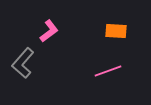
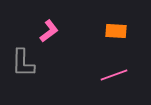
gray L-shape: rotated 40 degrees counterclockwise
pink line: moved 6 px right, 4 px down
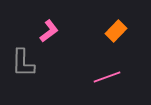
orange rectangle: rotated 50 degrees counterclockwise
pink line: moved 7 px left, 2 px down
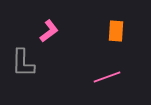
orange rectangle: rotated 40 degrees counterclockwise
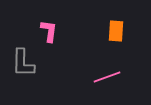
pink L-shape: rotated 45 degrees counterclockwise
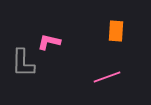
pink L-shape: moved 11 px down; rotated 85 degrees counterclockwise
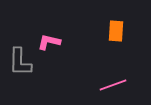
gray L-shape: moved 3 px left, 1 px up
pink line: moved 6 px right, 8 px down
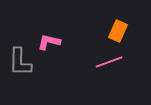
orange rectangle: moved 2 px right; rotated 20 degrees clockwise
pink line: moved 4 px left, 23 px up
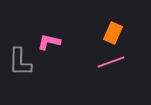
orange rectangle: moved 5 px left, 2 px down
pink line: moved 2 px right
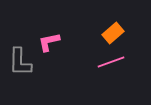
orange rectangle: rotated 25 degrees clockwise
pink L-shape: rotated 25 degrees counterclockwise
